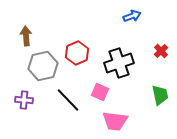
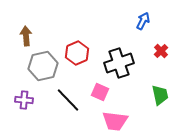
blue arrow: moved 11 px right, 5 px down; rotated 42 degrees counterclockwise
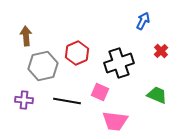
green trapezoid: moved 3 px left; rotated 55 degrees counterclockwise
black line: moved 1 px left, 1 px down; rotated 36 degrees counterclockwise
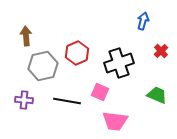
blue arrow: rotated 12 degrees counterclockwise
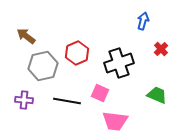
brown arrow: rotated 48 degrees counterclockwise
red cross: moved 2 px up
pink square: moved 1 px down
